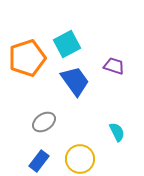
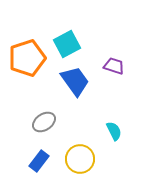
cyan semicircle: moved 3 px left, 1 px up
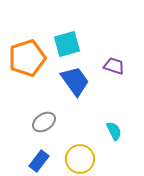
cyan square: rotated 12 degrees clockwise
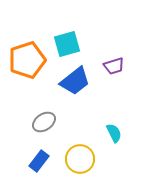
orange pentagon: moved 2 px down
purple trapezoid: rotated 145 degrees clockwise
blue trapezoid: rotated 88 degrees clockwise
cyan semicircle: moved 2 px down
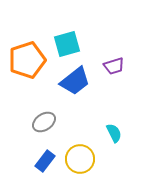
blue rectangle: moved 6 px right
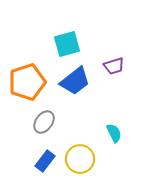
orange pentagon: moved 22 px down
gray ellipse: rotated 20 degrees counterclockwise
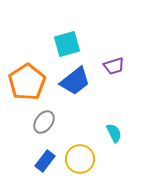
orange pentagon: rotated 15 degrees counterclockwise
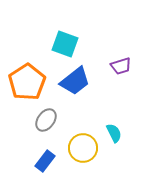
cyan square: moved 2 px left; rotated 36 degrees clockwise
purple trapezoid: moved 7 px right
gray ellipse: moved 2 px right, 2 px up
yellow circle: moved 3 px right, 11 px up
